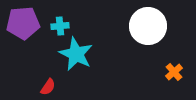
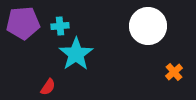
cyan star: rotated 12 degrees clockwise
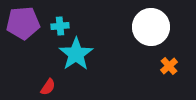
white circle: moved 3 px right, 1 px down
orange cross: moved 5 px left, 6 px up
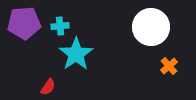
purple pentagon: moved 1 px right
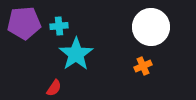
cyan cross: moved 1 px left
orange cross: moved 26 px left; rotated 18 degrees clockwise
red semicircle: moved 6 px right, 1 px down
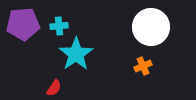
purple pentagon: moved 1 px left, 1 px down
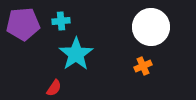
cyan cross: moved 2 px right, 5 px up
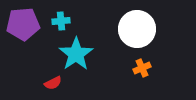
white circle: moved 14 px left, 2 px down
orange cross: moved 1 px left, 2 px down
red semicircle: moved 1 px left, 5 px up; rotated 30 degrees clockwise
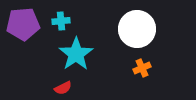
red semicircle: moved 10 px right, 5 px down
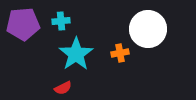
white circle: moved 11 px right
orange cross: moved 22 px left, 15 px up; rotated 12 degrees clockwise
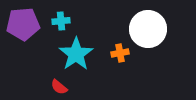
red semicircle: moved 4 px left, 1 px up; rotated 66 degrees clockwise
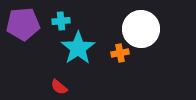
white circle: moved 7 px left
cyan star: moved 2 px right, 6 px up
